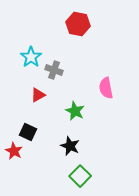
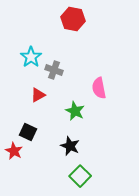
red hexagon: moved 5 px left, 5 px up
pink semicircle: moved 7 px left
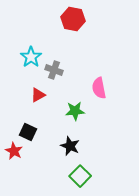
green star: rotated 30 degrees counterclockwise
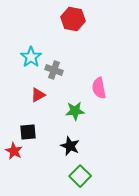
black square: rotated 30 degrees counterclockwise
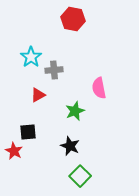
gray cross: rotated 24 degrees counterclockwise
green star: rotated 18 degrees counterclockwise
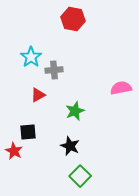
pink semicircle: moved 22 px right; rotated 90 degrees clockwise
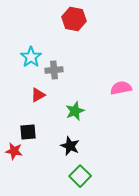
red hexagon: moved 1 px right
red star: rotated 18 degrees counterclockwise
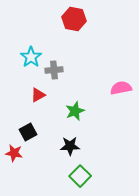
black square: rotated 24 degrees counterclockwise
black star: rotated 24 degrees counterclockwise
red star: moved 2 px down
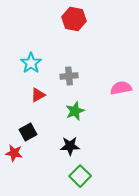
cyan star: moved 6 px down
gray cross: moved 15 px right, 6 px down
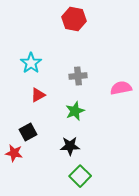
gray cross: moved 9 px right
